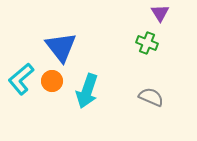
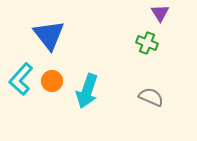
blue triangle: moved 12 px left, 12 px up
cyan L-shape: rotated 8 degrees counterclockwise
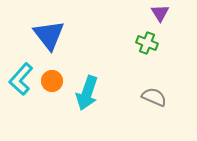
cyan arrow: moved 2 px down
gray semicircle: moved 3 px right
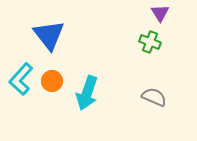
green cross: moved 3 px right, 1 px up
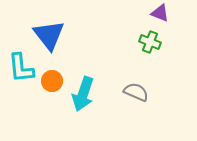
purple triangle: rotated 36 degrees counterclockwise
cyan L-shape: moved 11 px up; rotated 48 degrees counterclockwise
cyan arrow: moved 4 px left, 1 px down
gray semicircle: moved 18 px left, 5 px up
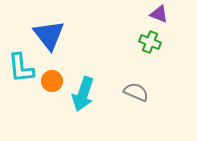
purple triangle: moved 1 px left, 1 px down
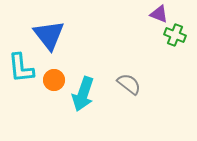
green cross: moved 25 px right, 7 px up
orange circle: moved 2 px right, 1 px up
gray semicircle: moved 7 px left, 8 px up; rotated 15 degrees clockwise
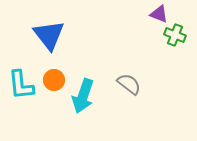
cyan L-shape: moved 17 px down
cyan arrow: moved 2 px down
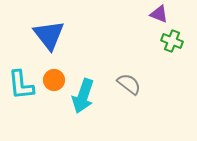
green cross: moved 3 px left, 6 px down
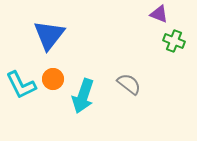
blue triangle: rotated 16 degrees clockwise
green cross: moved 2 px right
orange circle: moved 1 px left, 1 px up
cyan L-shape: rotated 20 degrees counterclockwise
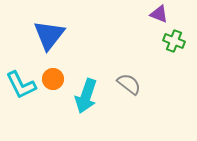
cyan arrow: moved 3 px right
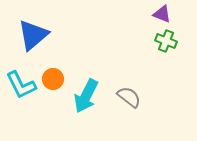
purple triangle: moved 3 px right
blue triangle: moved 16 px left; rotated 12 degrees clockwise
green cross: moved 8 px left
gray semicircle: moved 13 px down
cyan arrow: rotated 8 degrees clockwise
